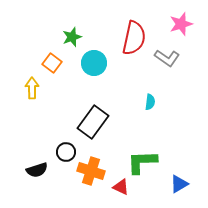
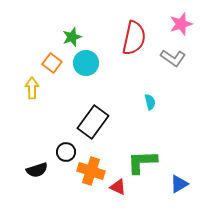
gray L-shape: moved 6 px right
cyan circle: moved 8 px left
cyan semicircle: rotated 21 degrees counterclockwise
red triangle: moved 3 px left
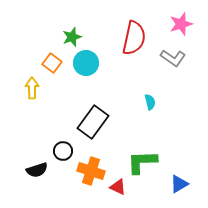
black circle: moved 3 px left, 1 px up
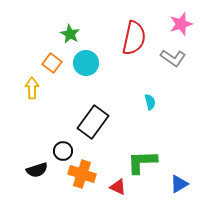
green star: moved 2 px left, 3 px up; rotated 24 degrees counterclockwise
orange cross: moved 9 px left, 3 px down
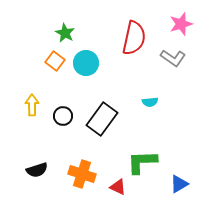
green star: moved 5 px left, 1 px up
orange square: moved 3 px right, 2 px up
yellow arrow: moved 17 px down
cyan semicircle: rotated 98 degrees clockwise
black rectangle: moved 9 px right, 3 px up
black circle: moved 35 px up
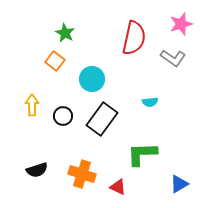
cyan circle: moved 6 px right, 16 px down
green L-shape: moved 8 px up
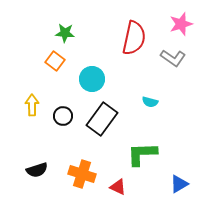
green star: rotated 24 degrees counterclockwise
cyan semicircle: rotated 21 degrees clockwise
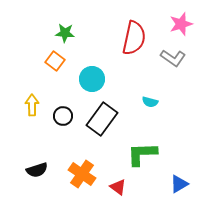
orange cross: rotated 16 degrees clockwise
red triangle: rotated 12 degrees clockwise
